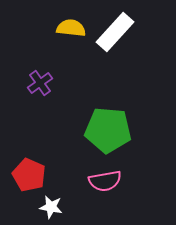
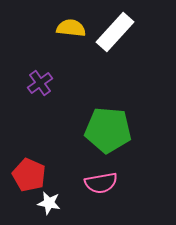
pink semicircle: moved 4 px left, 2 px down
white star: moved 2 px left, 4 px up
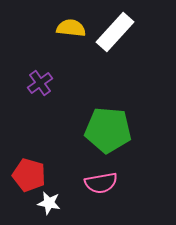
red pentagon: rotated 8 degrees counterclockwise
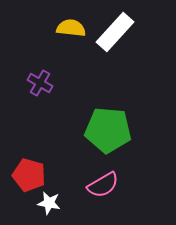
purple cross: rotated 25 degrees counterclockwise
pink semicircle: moved 2 px right, 2 px down; rotated 20 degrees counterclockwise
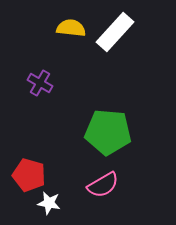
green pentagon: moved 2 px down
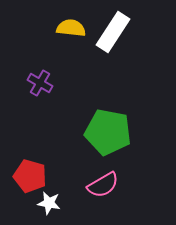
white rectangle: moved 2 px left; rotated 9 degrees counterclockwise
green pentagon: rotated 6 degrees clockwise
red pentagon: moved 1 px right, 1 px down
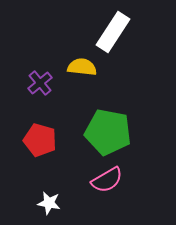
yellow semicircle: moved 11 px right, 39 px down
purple cross: rotated 20 degrees clockwise
red pentagon: moved 10 px right, 36 px up
pink semicircle: moved 4 px right, 5 px up
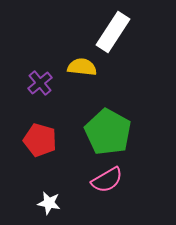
green pentagon: rotated 18 degrees clockwise
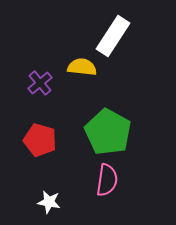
white rectangle: moved 4 px down
pink semicircle: rotated 52 degrees counterclockwise
white star: moved 1 px up
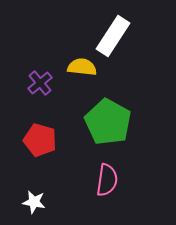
green pentagon: moved 10 px up
white star: moved 15 px left
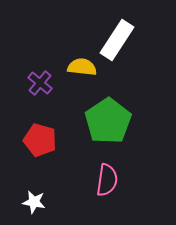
white rectangle: moved 4 px right, 4 px down
purple cross: rotated 10 degrees counterclockwise
green pentagon: moved 1 px up; rotated 9 degrees clockwise
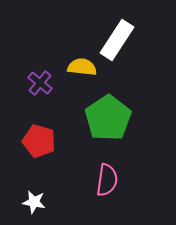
green pentagon: moved 3 px up
red pentagon: moved 1 px left, 1 px down
